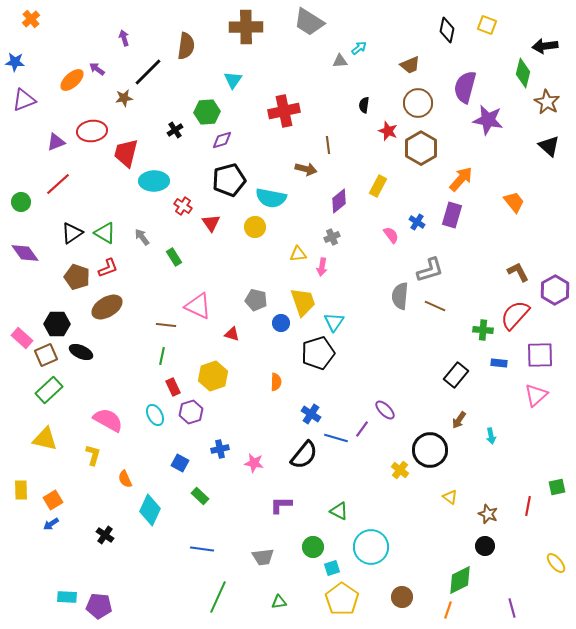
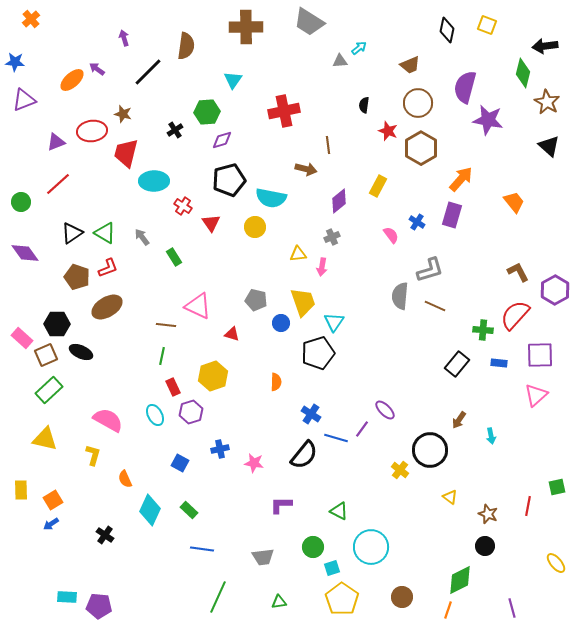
brown star at (124, 98): moved 1 px left, 16 px down; rotated 24 degrees clockwise
black rectangle at (456, 375): moved 1 px right, 11 px up
green rectangle at (200, 496): moved 11 px left, 14 px down
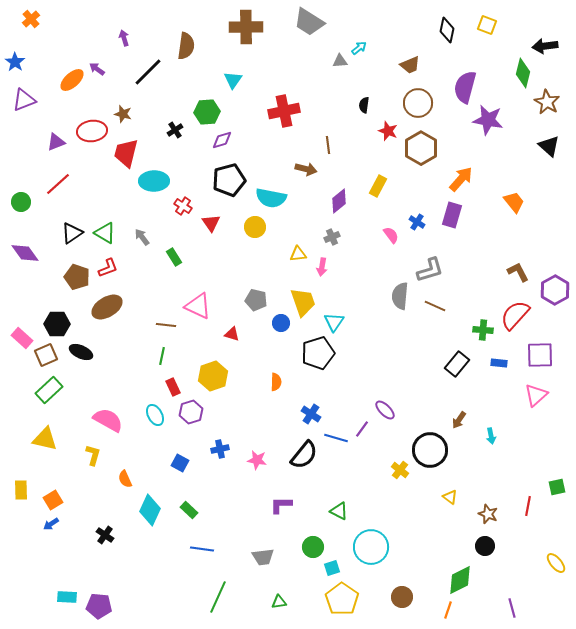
blue star at (15, 62): rotated 30 degrees clockwise
pink star at (254, 463): moved 3 px right, 3 px up
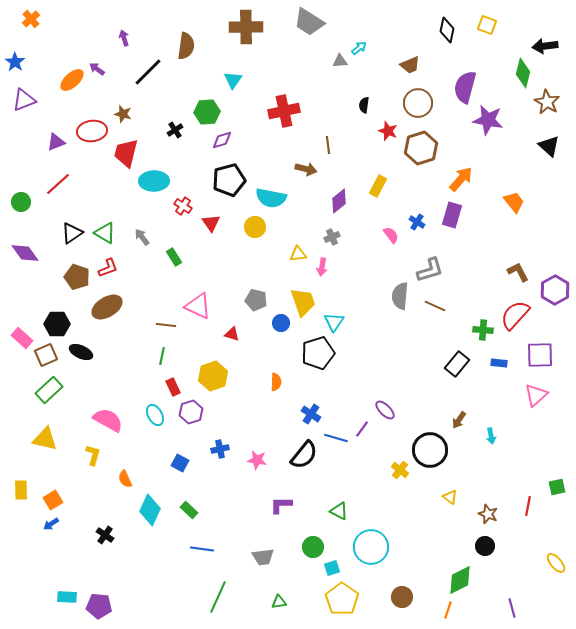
brown hexagon at (421, 148): rotated 12 degrees clockwise
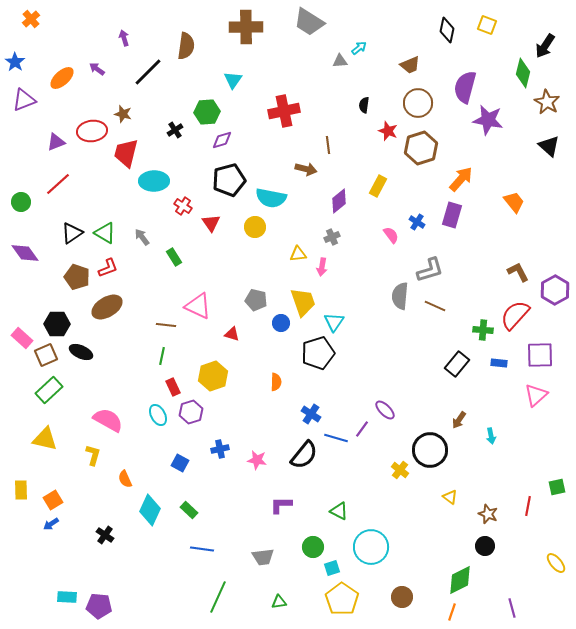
black arrow at (545, 46): rotated 50 degrees counterclockwise
orange ellipse at (72, 80): moved 10 px left, 2 px up
cyan ellipse at (155, 415): moved 3 px right
orange line at (448, 610): moved 4 px right, 2 px down
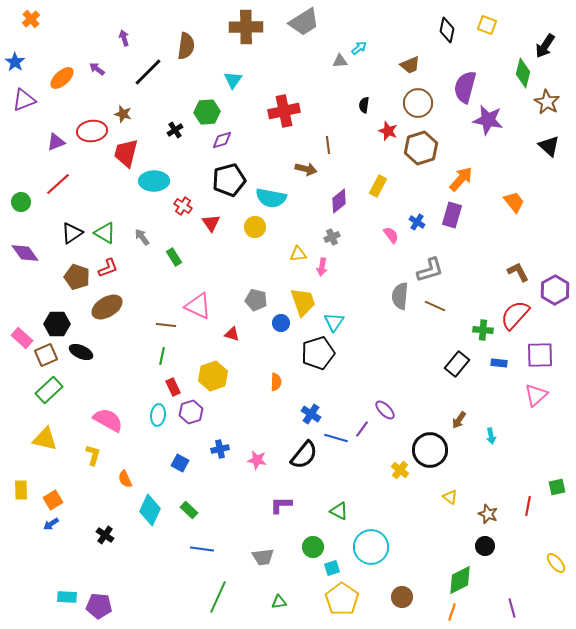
gray trapezoid at (309, 22): moved 5 px left; rotated 64 degrees counterclockwise
cyan ellipse at (158, 415): rotated 35 degrees clockwise
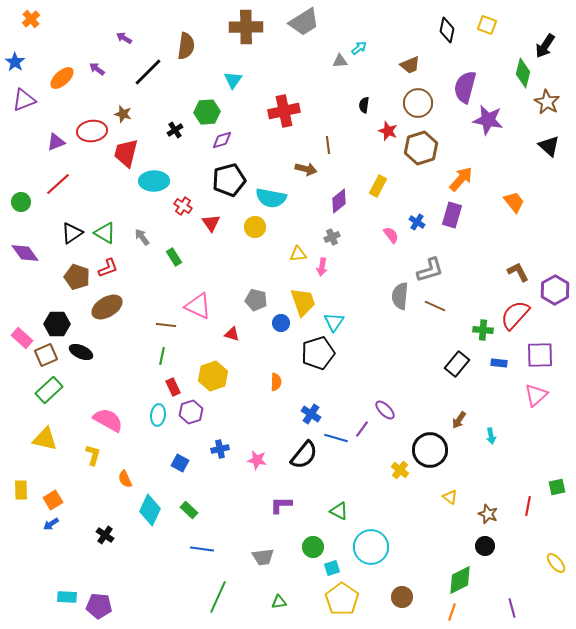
purple arrow at (124, 38): rotated 42 degrees counterclockwise
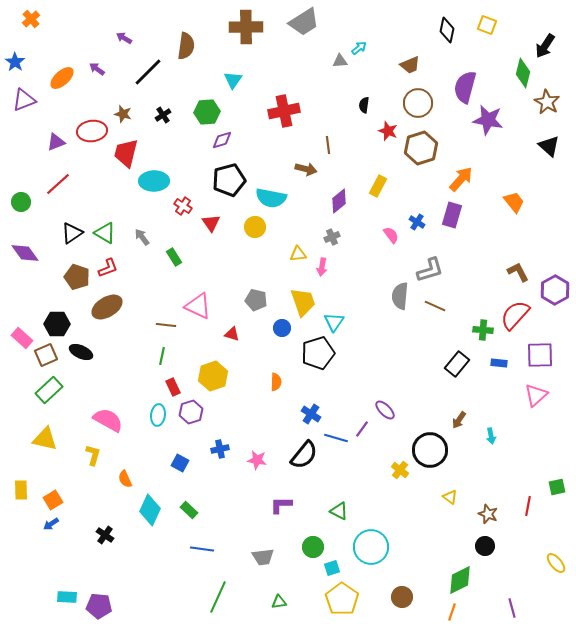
black cross at (175, 130): moved 12 px left, 15 px up
blue circle at (281, 323): moved 1 px right, 5 px down
